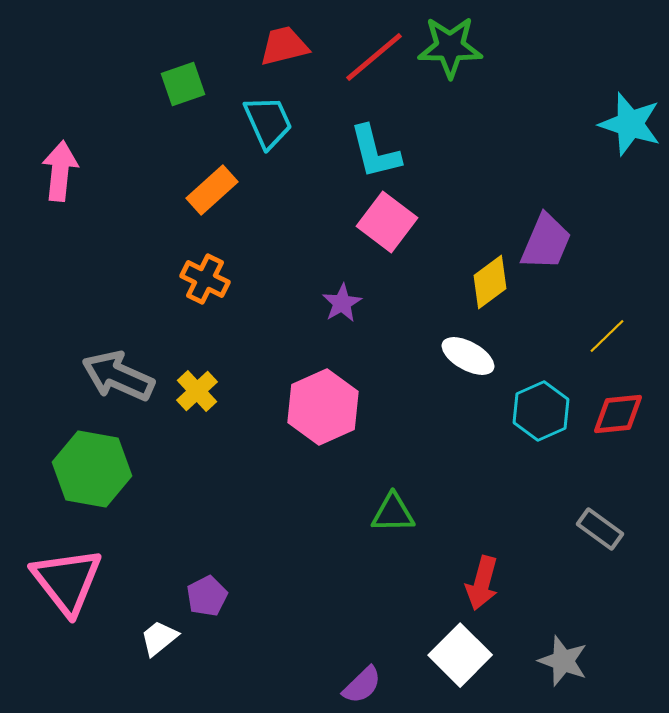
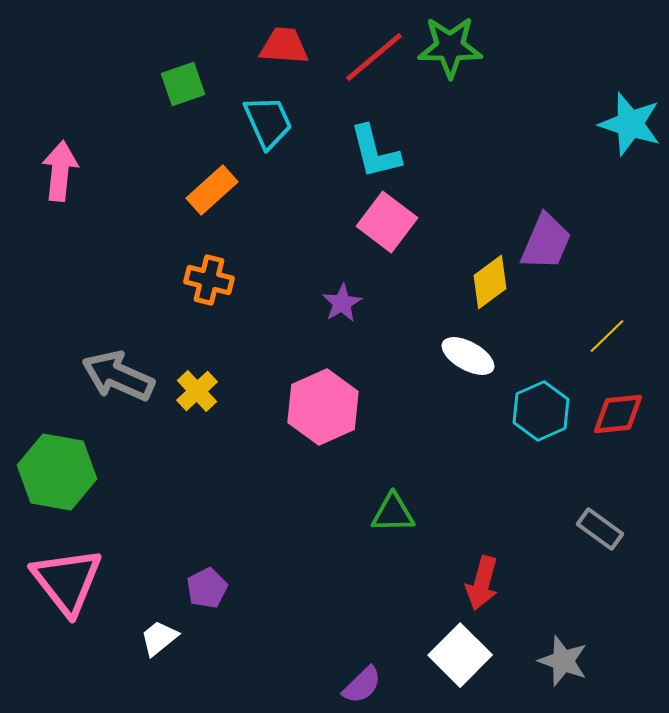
red trapezoid: rotated 18 degrees clockwise
orange cross: moved 4 px right, 1 px down; rotated 12 degrees counterclockwise
green hexagon: moved 35 px left, 3 px down
purple pentagon: moved 8 px up
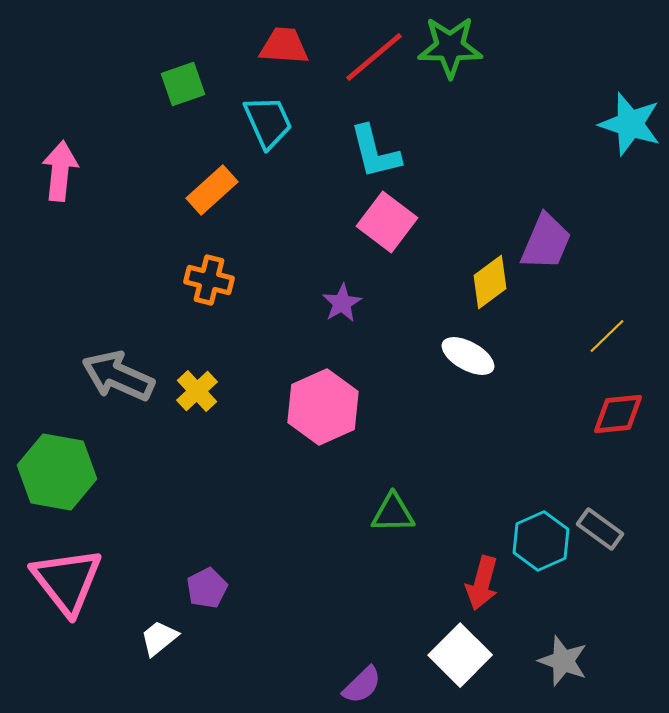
cyan hexagon: moved 130 px down
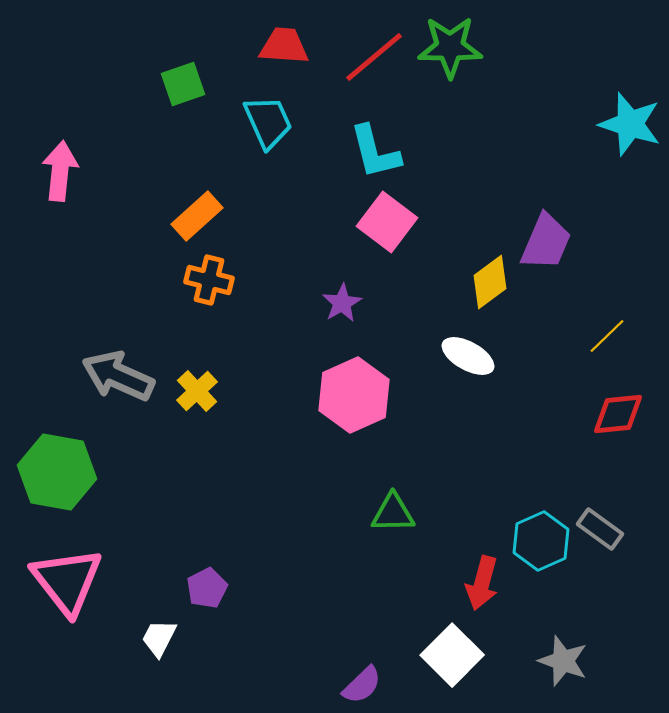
orange rectangle: moved 15 px left, 26 px down
pink hexagon: moved 31 px right, 12 px up
white trapezoid: rotated 24 degrees counterclockwise
white square: moved 8 px left
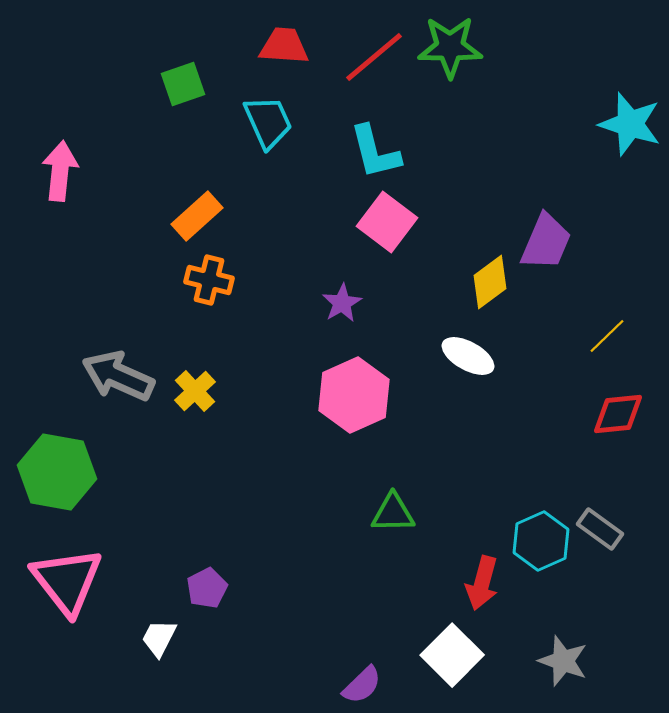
yellow cross: moved 2 px left
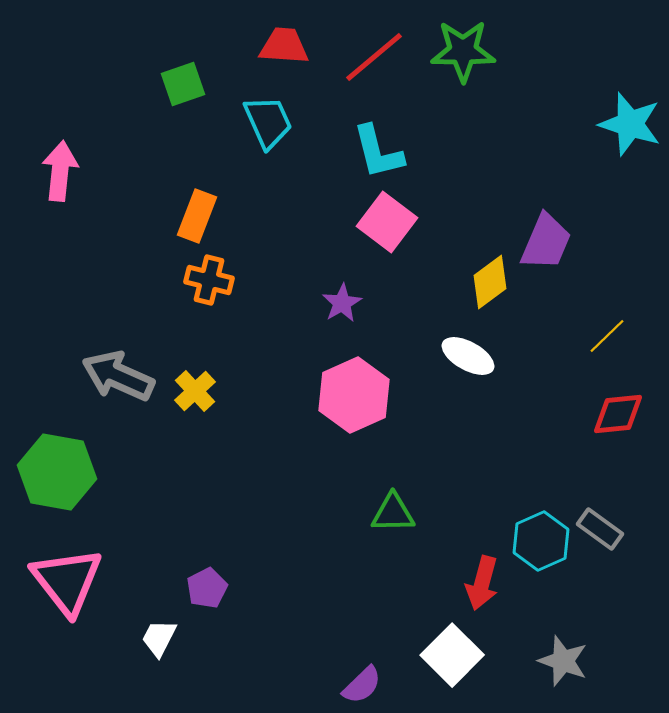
green star: moved 13 px right, 4 px down
cyan L-shape: moved 3 px right
orange rectangle: rotated 27 degrees counterclockwise
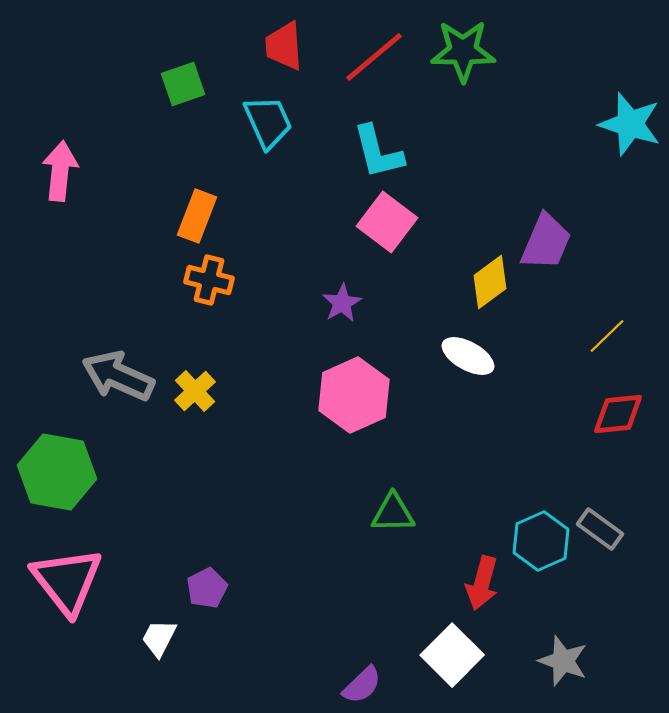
red trapezoid: rotated 98 degrees counterclockwise
